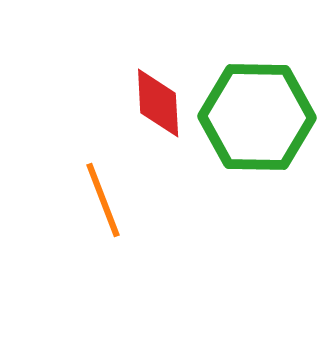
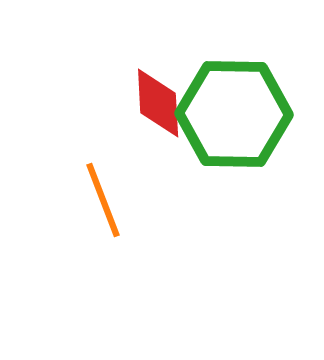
green hexagon: moved 23 px left, 3 px up
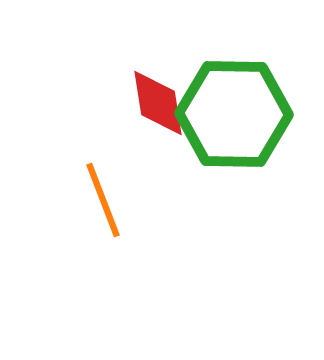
red diamond: rotated 6 degrees counterclockwise
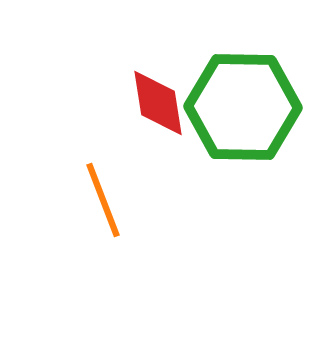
green hexagon: moved 9 px right, 7 px up
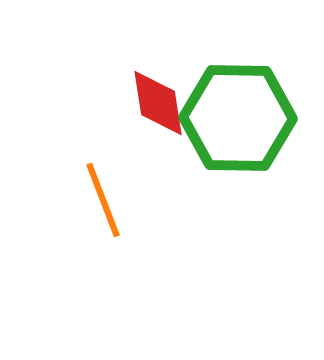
green hexagon: moved 5 px left, 11 px down
